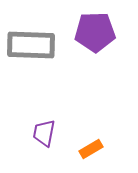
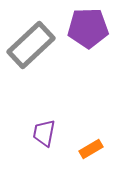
purple pentagon: moved 7 px left, 4 px up
gray rectangle: rotated 45 degrees counterclockwise
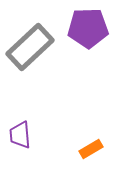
gray rectangle: moved 1 px left, 2 px down
purple trapezoid: moved 24 px left, 2 px down; rotated 16 degrees counterclockwise
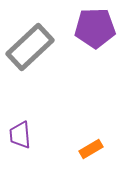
purple pentagon: moved 7 px right
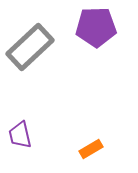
purple pentagon: moved 1 px right, 1 px up
purple trapezoid: rotated 8 degrees counterclockwise
